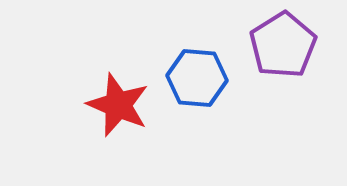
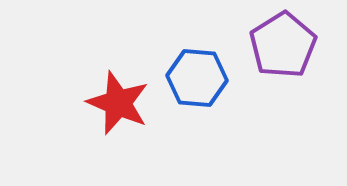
red star: moved 2 px up
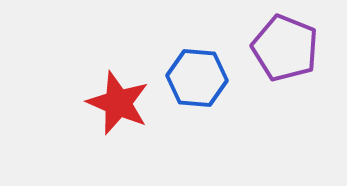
purple pentagon: moved 2 px right, 3 px down; rotated 18 degrees counterclockwise
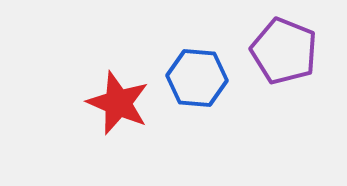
purple pentagon: moved 1 px left, 3 px down
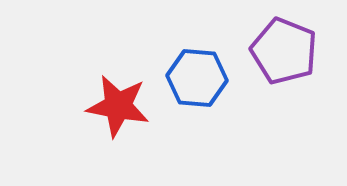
red star: moved 3 px down; rotated 12 degrees counterclockwise
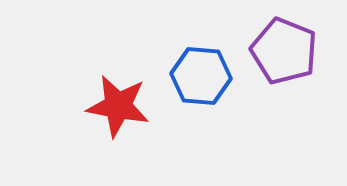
blue hexagon: moved 4 px right, 2 px up
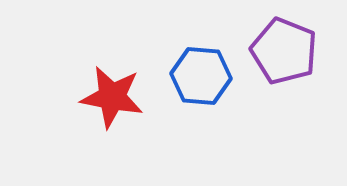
red star: moved 6 px left, 9 px up
